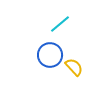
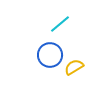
yellow semicircle: rotated 78 degrees counterclockwise
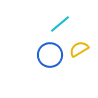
yellow semicircle: moved 5 px right, 18 px up
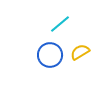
yellow semicircle: moved 1 px right, 3 px down
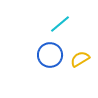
yellow semicircle: moved 7 px down
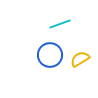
cyan line: rotated 20 degrees clockwise
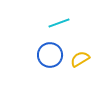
cyan line: moved 1 px left, 1 px up
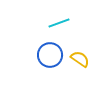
yellow semicircle: rotated 66 degrees clockwise
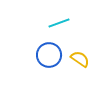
blue circle: moved 1 px left
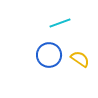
cyan line: moved 1 px right
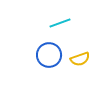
yellow semicircle: rotated 126 degrees clockwise
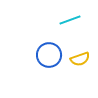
cyan line: moved 10 px right, 3 px up
